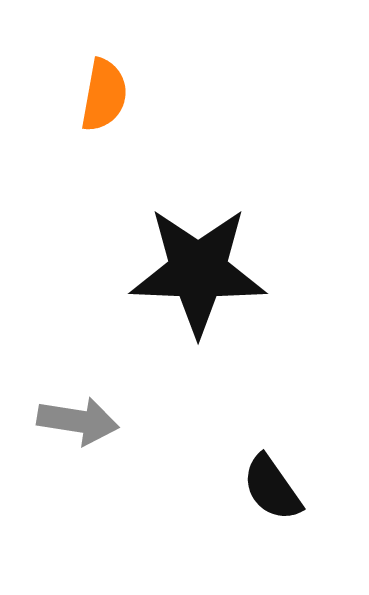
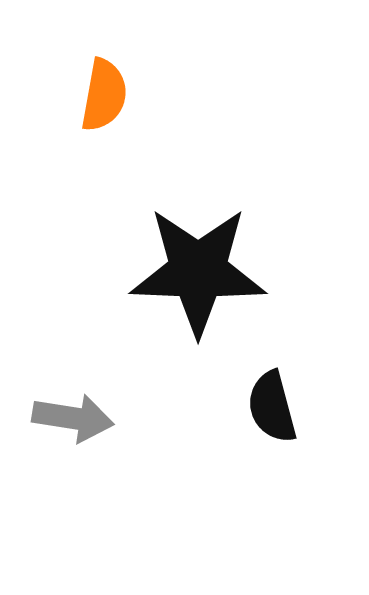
gray arrow: moved 5 px left, 3 px up
black semicircle: moved 81 px up; rotated 20 degrees clockwise
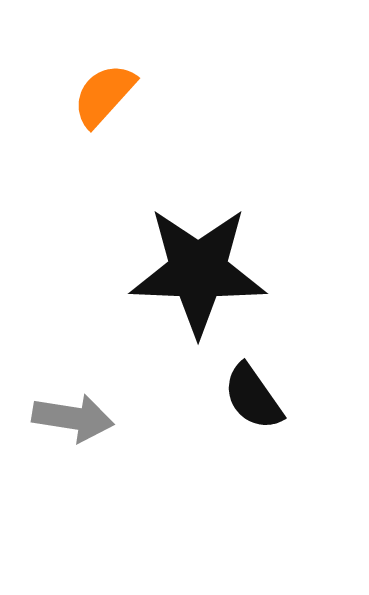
orange semicircle: rotated 148 degrees counterclockwise
black semicircle: moved 19 px left, 10 px up; rotated 20 degrees counterclockwise
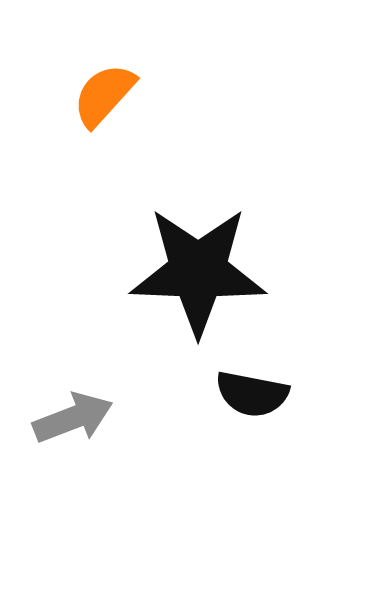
black semicircle: moved 1 px left, 3 px up; rotated 44 degrees counterclockwise
gray arrow: rotated 30 degrees counterclockwise
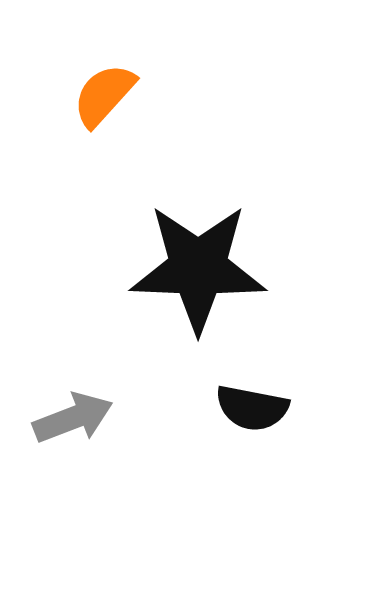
black star: moved 3 px up
black semicircle: moved 14 px down
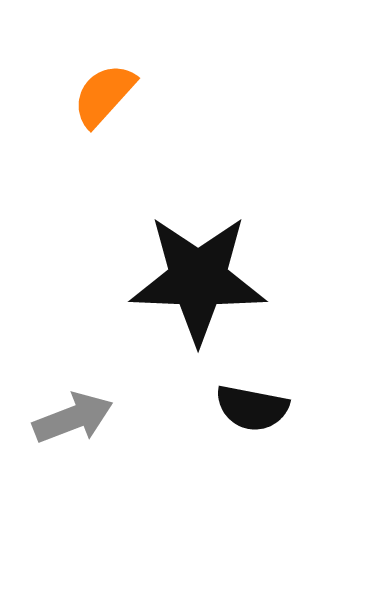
black star: moved 11 px down
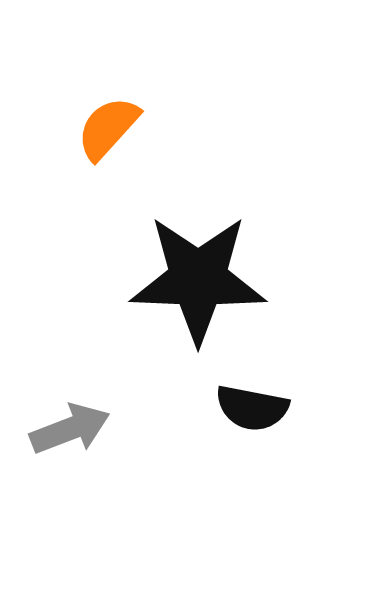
orange semicircle: moved 4 px right, 33 px down
gray arrow: moved 3 px left, 11 px down
